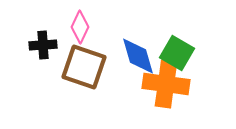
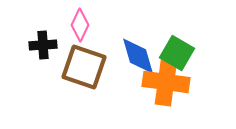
pink diamond: moved 2 px up
orange cross: moved 2 px up
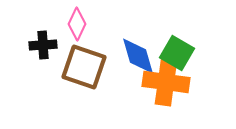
pink diamond: moved 3 px left, 1 px up
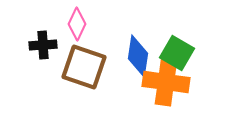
blue diamond: rotated 24 degrees clockwise
